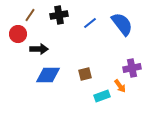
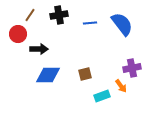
blue line: rotated 32 degrees clockwise
orange arrow: moved 1 px right
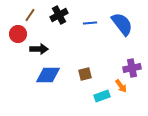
black cross: rotated 18 degrees counterclockwise
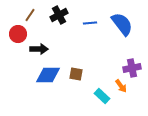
brown square: moved 9 px left; rotated 24 degrees clockwise
cyan rectangle: rotated 63 degrees clockwise
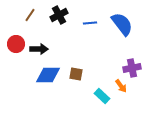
red circle: moved 2 px left, 10 px down
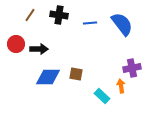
black cross: rotated 36 degrees clockwise
blue diamond: moved 2 px down
orange arrow: rotated 152 degrees counterclockwise
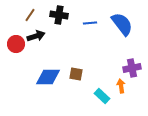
black arrow: moved 3 px left, 13 px up; rotated 18 degrees counterclockwise
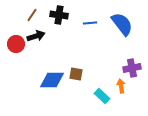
brown line: moved 2 px right
blue diamond: moved 4 px right, 3 px down
